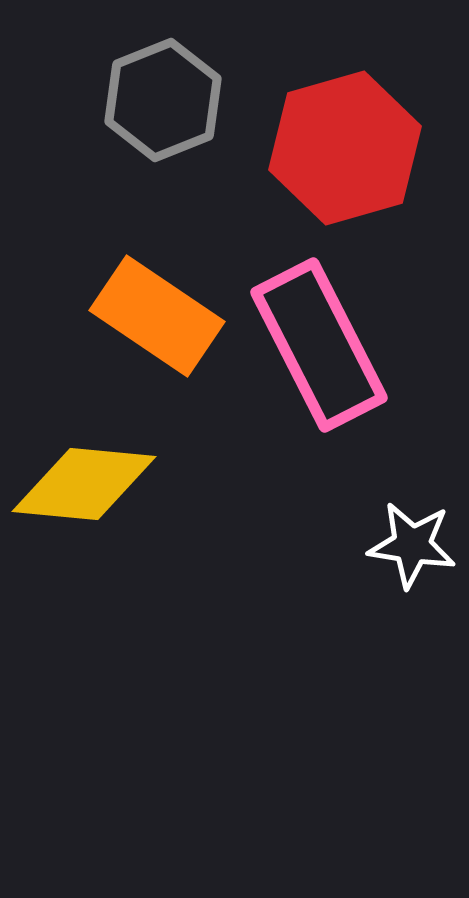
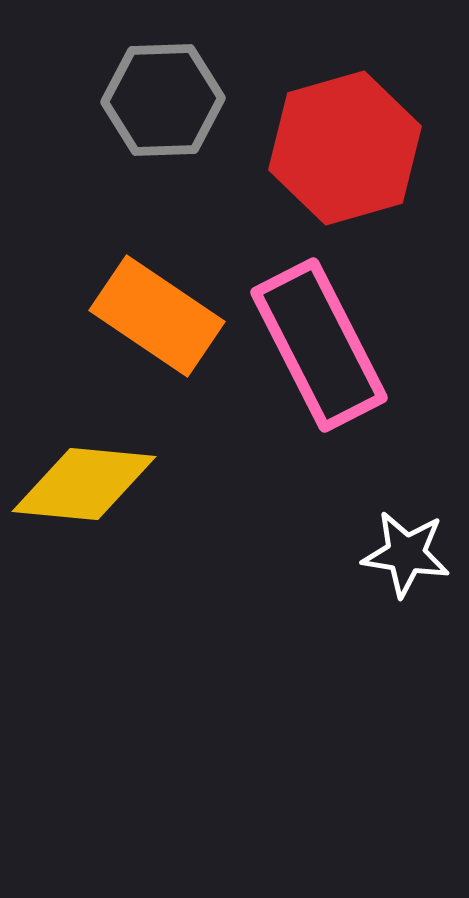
gray hexagon: rotated 20 degrees clockwise
white star: moved 6 px left, 9 px down
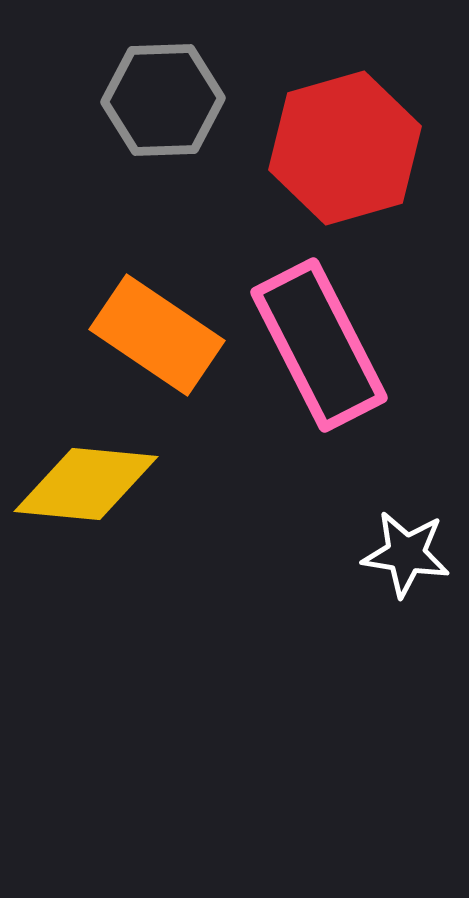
orange rectangle: moved 19 px down
yellow diamond: moved 2 px right
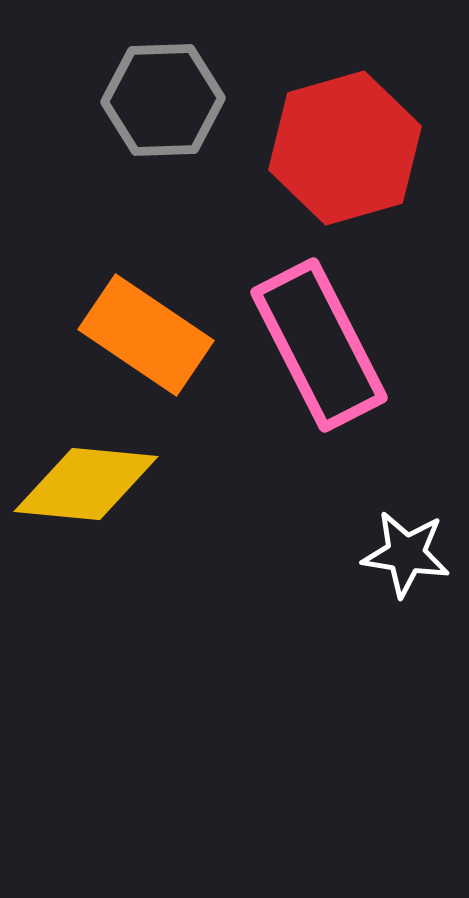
orange rectangle: moved 11 px left
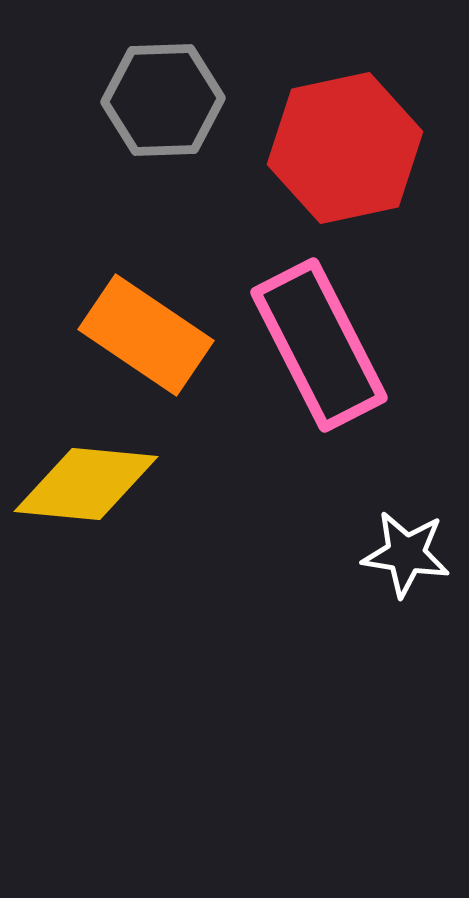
red hexagon: rotated 4 degrees clockwise
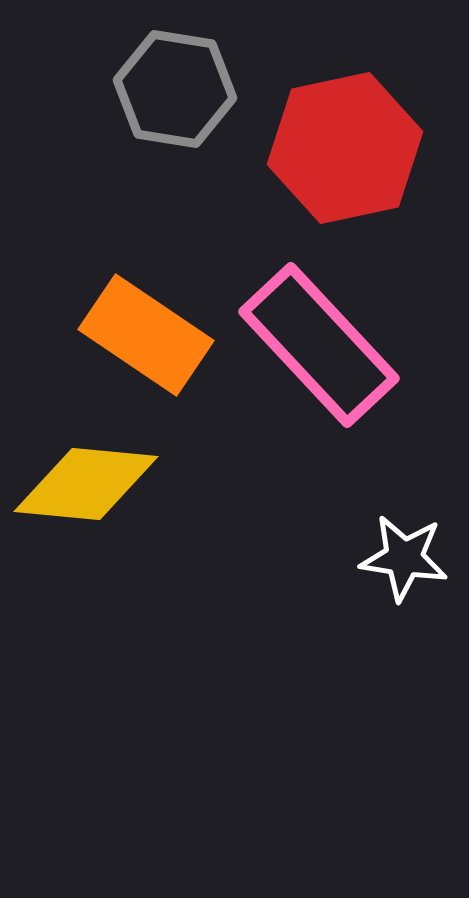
gray hexagon: moved 12 px right, 11 px up; rotated 11 degrees clockwise
pink rectangle: rotated 16 degrees counterclockwise
white star: moved 2 px left, 4 px down
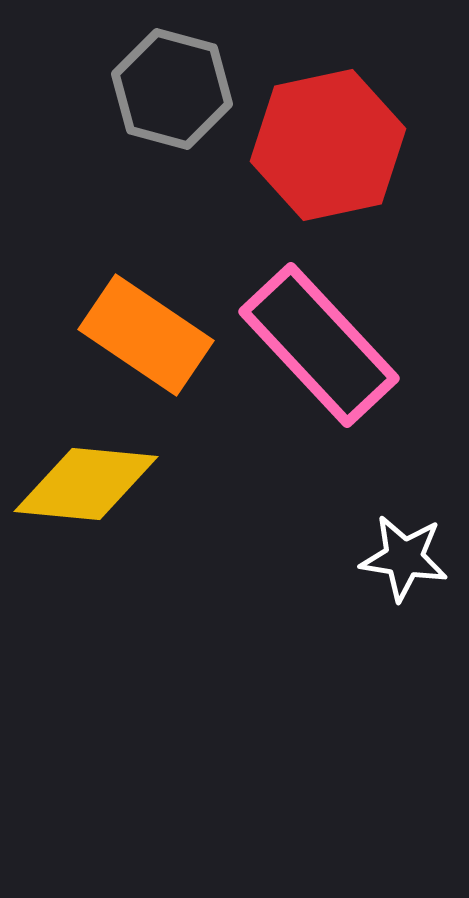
gray hexagon: moved 3 px left; rotated 6 degrees clockwise
red hexagon: moved 17 px left, 3 px up
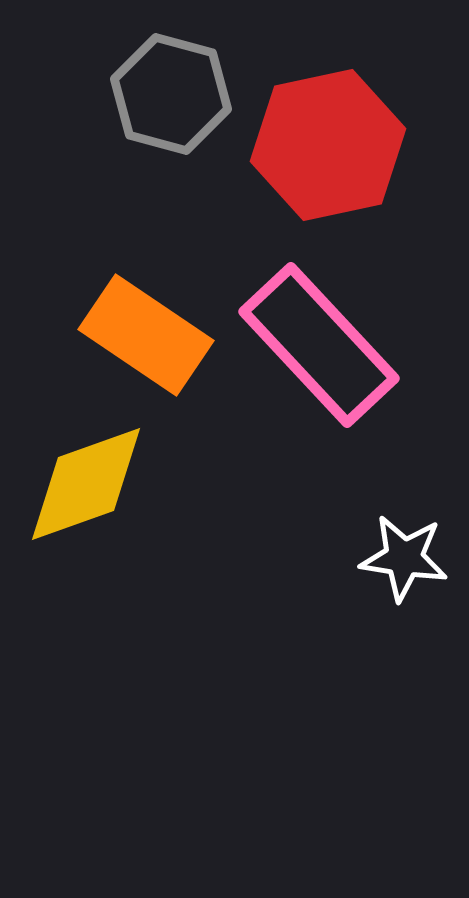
gray hexagon: moved 1 px left, 5 px down
yellow diamond: rotated 25 degrees counterclockwise
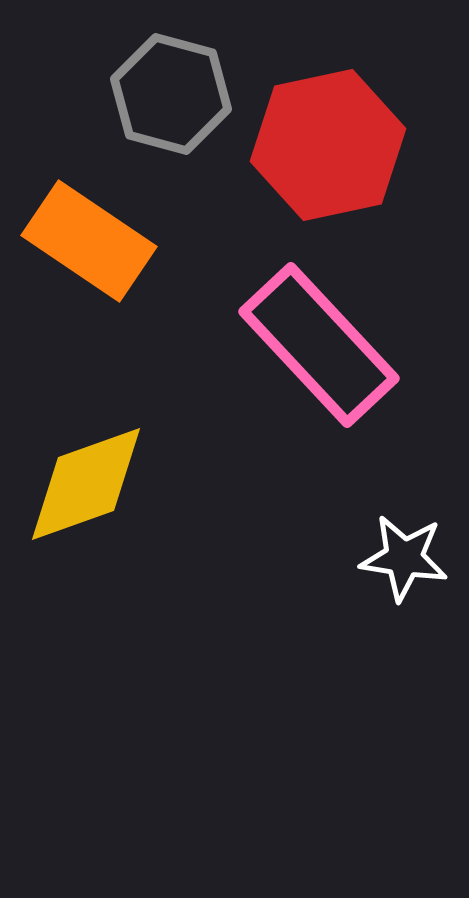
orange rectangle: moved 57 px left, 94 px up
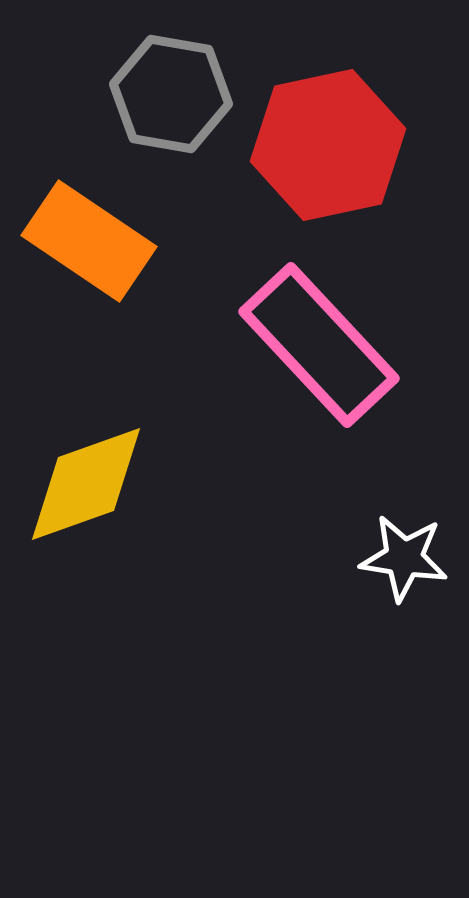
gray hexagon: rotated 5 degrees counterclockwise
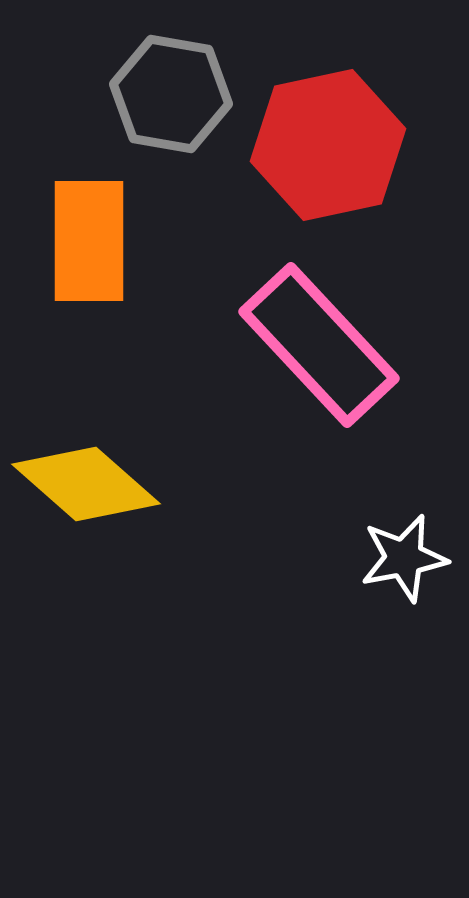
orange rectangle: rotated 56 degrees clockwise
yellow diamond: rotated 61 degrees clockwise
white star: rotated 20 degrees counterclockwise
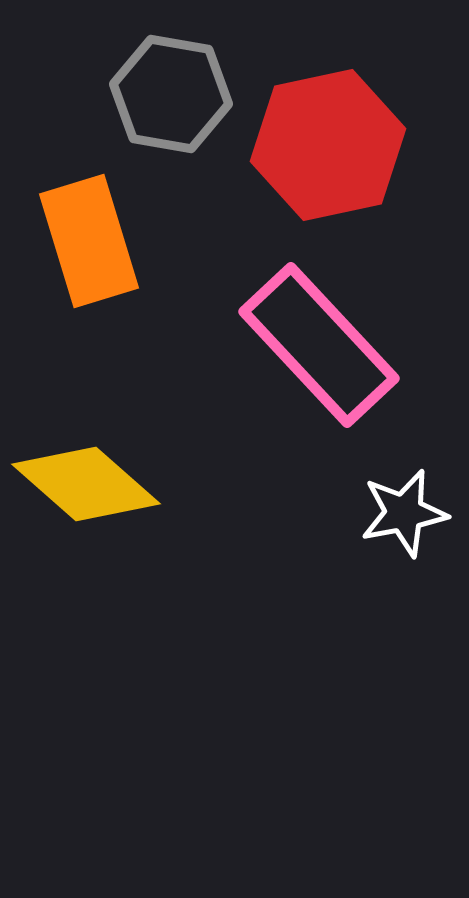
orange rectangle: rotated 17 degrees counterclockwise
white star: moved 45 px up
